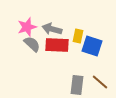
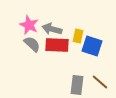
pink star: moved 2 px right, 2 px up; rotated 30 degrees counterclockwise
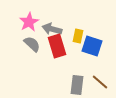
pink star: moved 3 px up; rotated 18 degrees clockwise
red rectangle: moved 1 px down; rotated 70 degrees clockwise
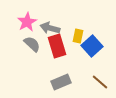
pink star: moved 2 px left
gray arrow: moved 2 px left, 1 px up
blue square: rotated 30 degrees clockwise
gray rectangle: moved 16 px left, 3 px up; rotated 60 degrees clockwise
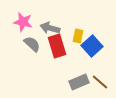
pink star: moved 4 px left; rotated 30 degrees counterclockwise
gray rectangle: moved 18 px right
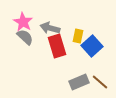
pink star: rotated 18 degrees clockwise
gray semicircle: moved 7 px left, 7 px up
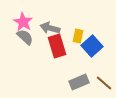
brown line: moved 4 px right, 1 px down
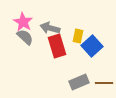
brown line: rotated 42 degrees counterclockwise
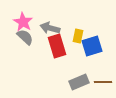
blue square: rotated 25 degrees clockwise
brown line: moved 1 px left, 1 px up
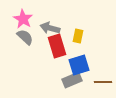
pink star: moved 3 px up
blue square: moved 13 px left, 19 px down
gray rectangle: moved 7 px left, 2 px up
